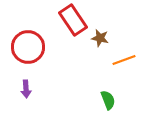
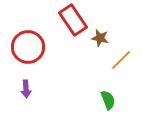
orange line: moved 3 px left; rotated 25 degrees counterclockwise
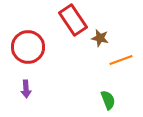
orange line: rotated 25 degrees clockwise
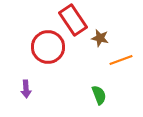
red circle: moved 20 px right
green semicircle: moved 9 px left, 5 px up
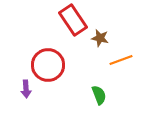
red circle: moved 18 px down
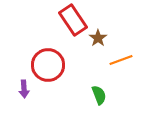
brown star: moved 2 px left; rotated 24 degrees clockwise
purple arrow: moved 2 px left
